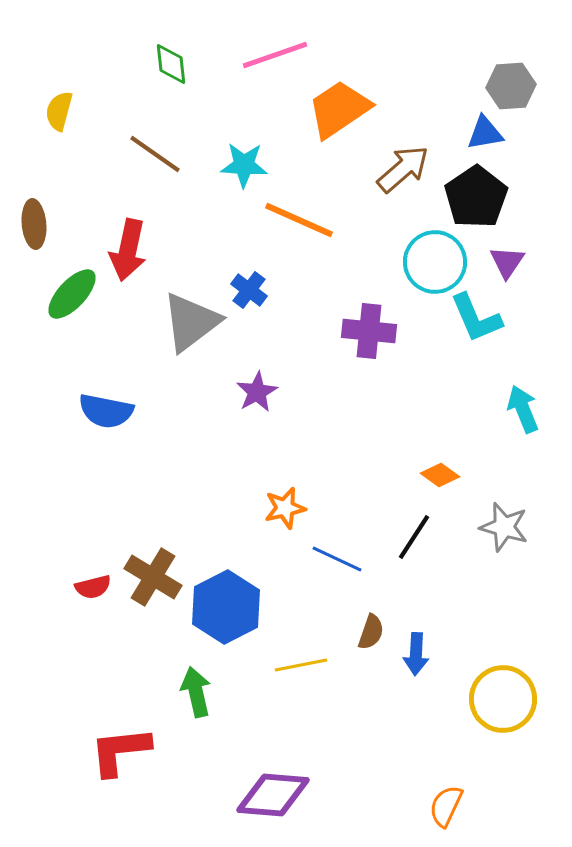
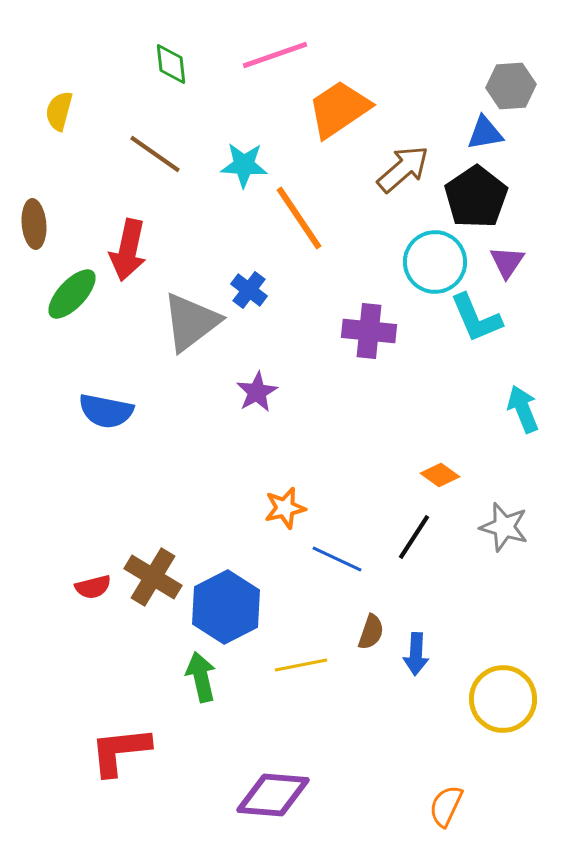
orange line: moved 2 px up; rotated 32 degrees clockwise
green arrow: moved 5 px right, 15 px up
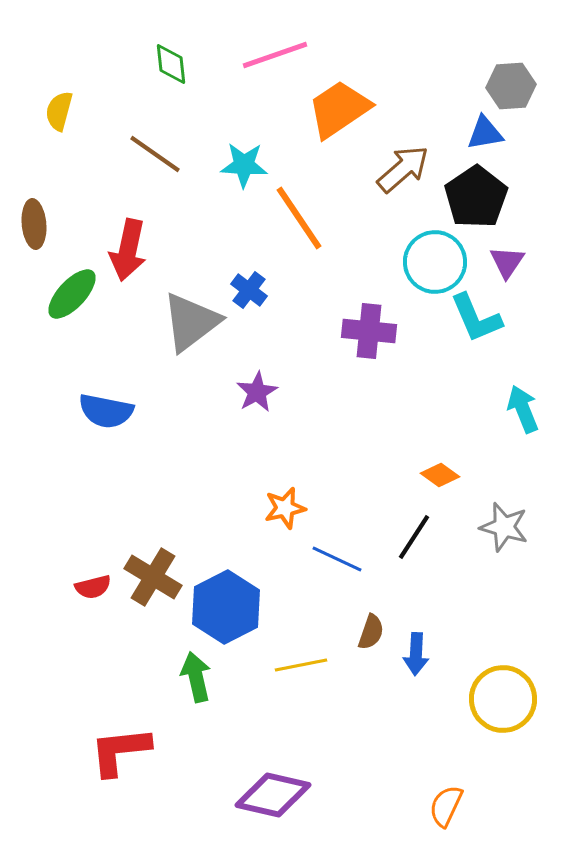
green arrow: moved 5 px left
purple diamond: rotated 8 degrees clockwise
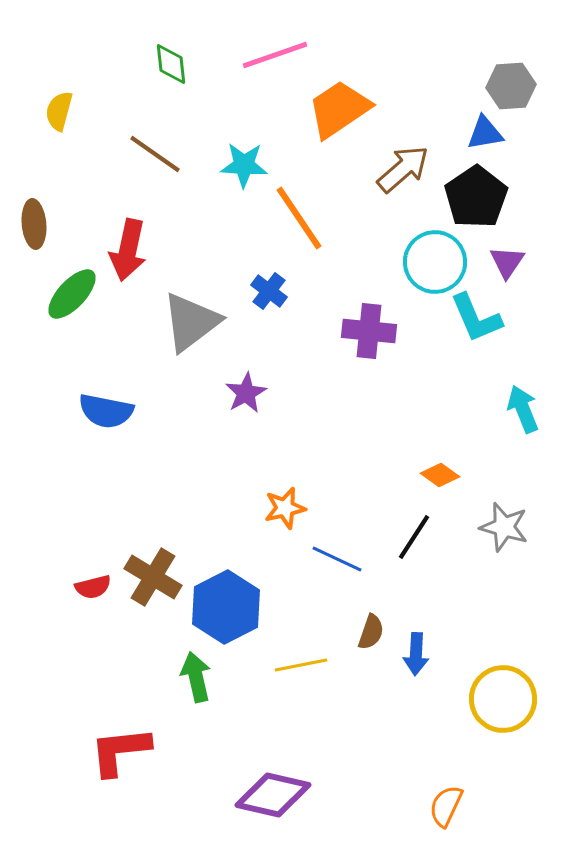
blue cross: moved 20 px right, 1 px down
purple star: moved 11 px left, 1 px down
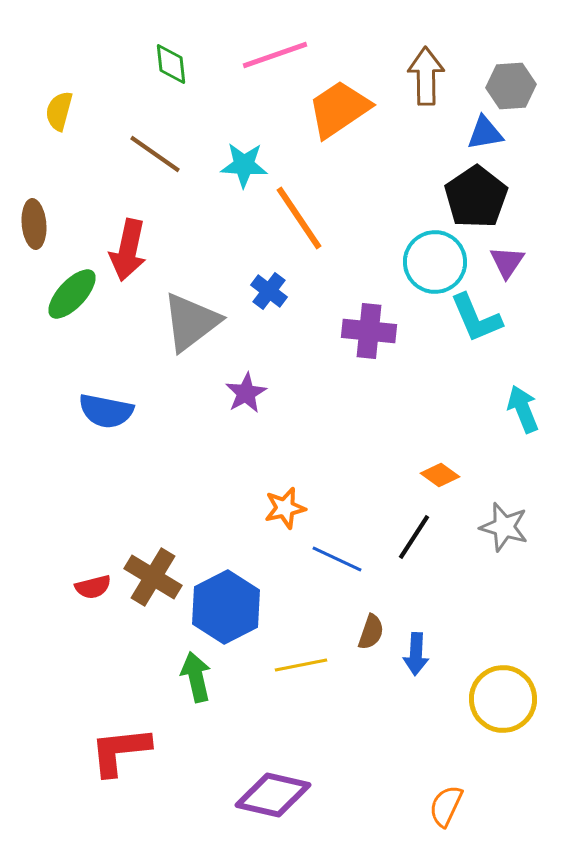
brown arrow: moved 23 px right, 93 px up; rotated 50 degrees counterclockwise
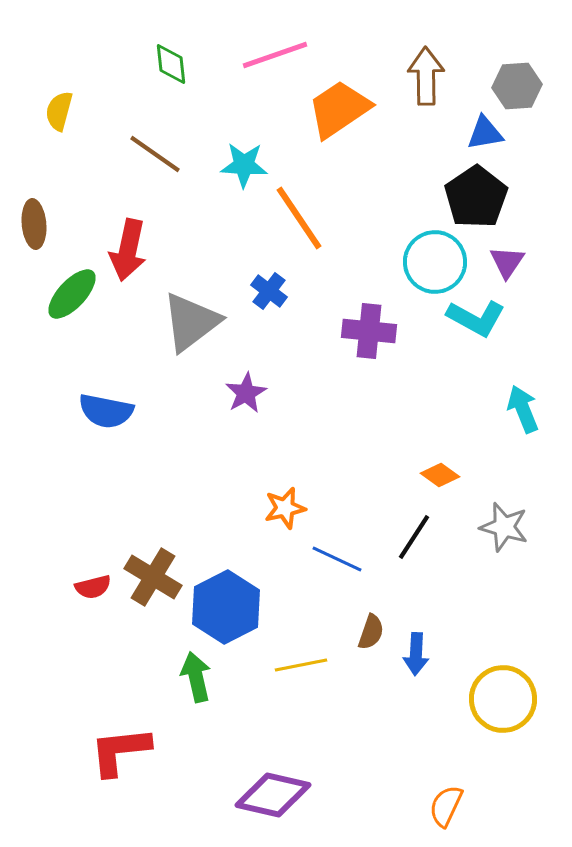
gray hexagon: moved 6 px right
cyan L-shape: rotated 38 degrees counterclockwise
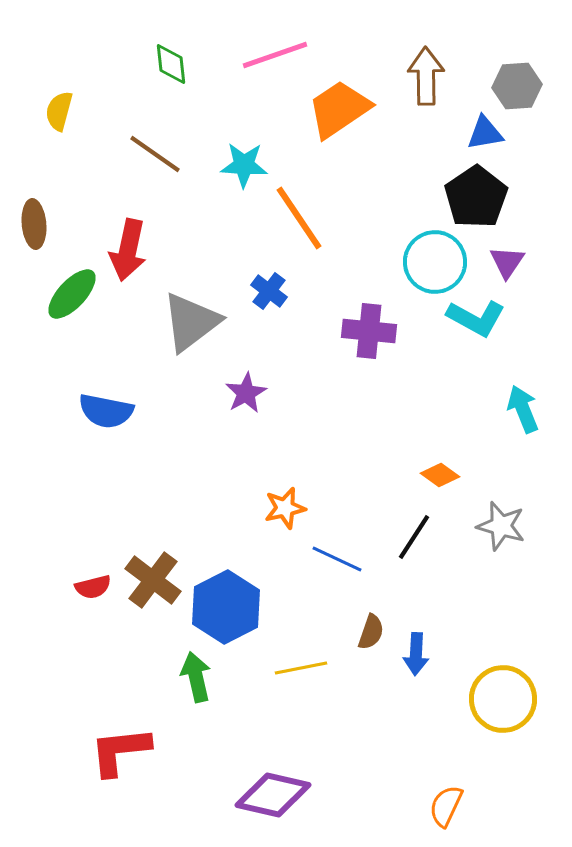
gray star: moved 3 px left, 1 px up
brown cross: moved 3 px down; rotated 6 degrees clockwise
yellow line: moved 3 px down
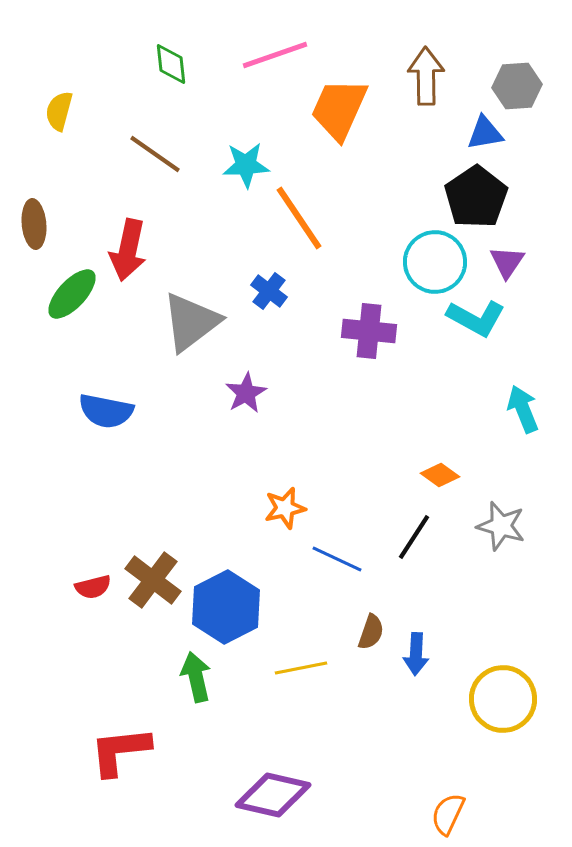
orange trapezoid: rotated 32 degrees counterclockwise
cyan star: moved 2 px right; rotated 6 degrees counterclockwise
orange semicircle: moved 2 px right, 8 px down
